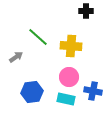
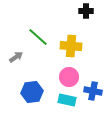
cyan rectangle: moved 1 px right, 1 px down
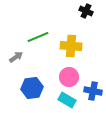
black cross: rotated 24 degrees clockwise
green line: rotated 65 degrees counterclockwise
blue hexagon: moved 4 px up
cyan rectangle: rotated 18 degrees clockwise
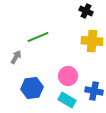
yellow cross: moved 21 px right, 5 px up
gray arrow: rotated 24 degrees counterclockwise
pink circle: moved 1 px left, 1 px up
blue cross: moved 1 px right
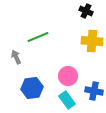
gray arrow: rotated 56 degrees counterclockwise
cyan rectangle: rotated 24 degrees clockwise
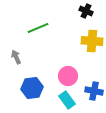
green line: moved 9 px up
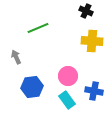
blue hexagon: moved 1 px up
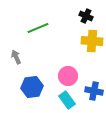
black cross: moved 5 px down
